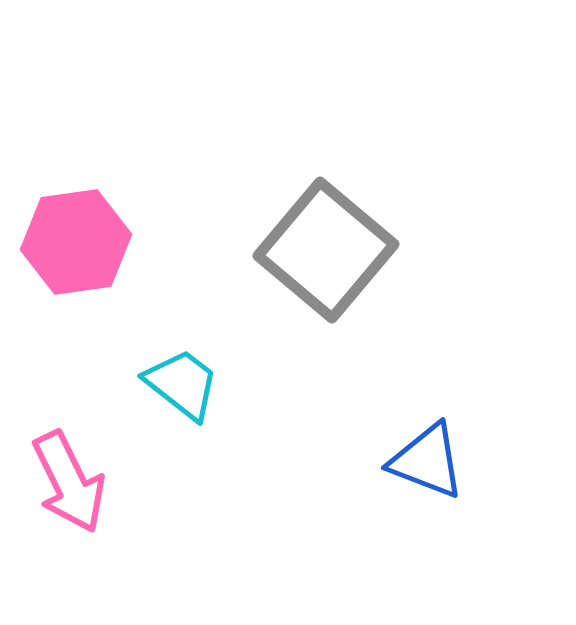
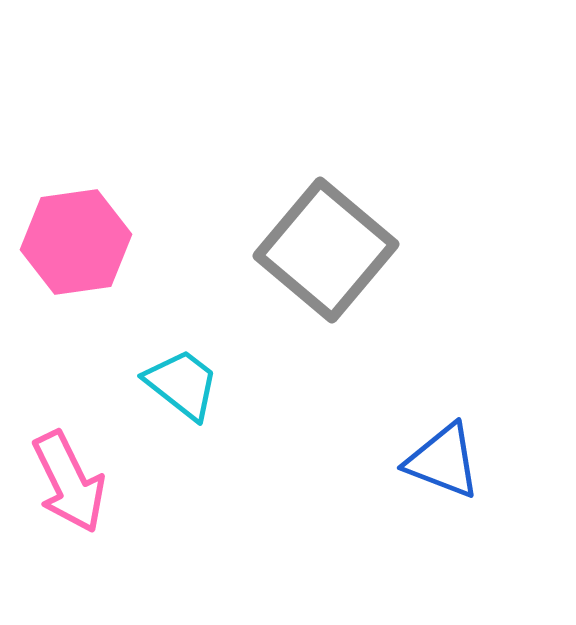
blue triangle: moved 16 px right
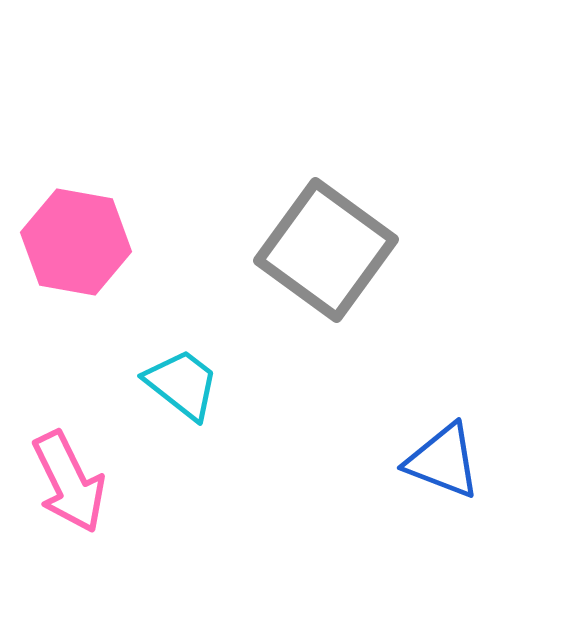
pink hexagon: rotated 18 degrees clockwise
gray square: rotated 4 degrees counterclockwise
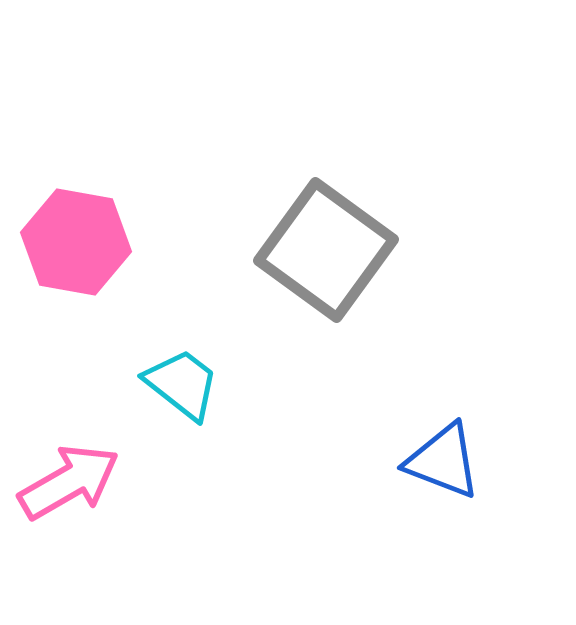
pink arrow: rotated 94 degrees counterclockwise
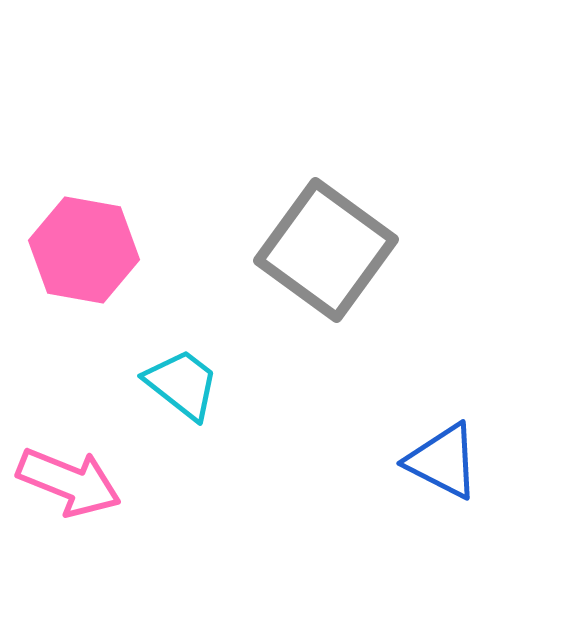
pink hexagon: moved 8 px right, 8 px down
blue triangle: rotated 6 degrees clockwise
pink arrow: rotated 52 degrees clockwise
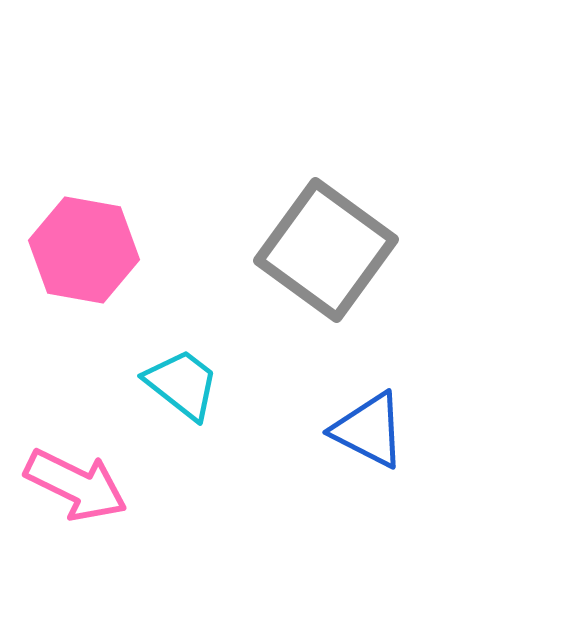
blue triangle: moved 74 px left, 31 px up
pink arrow: moved 7 px right, 3 px down; rotated 4 degrees clockwise
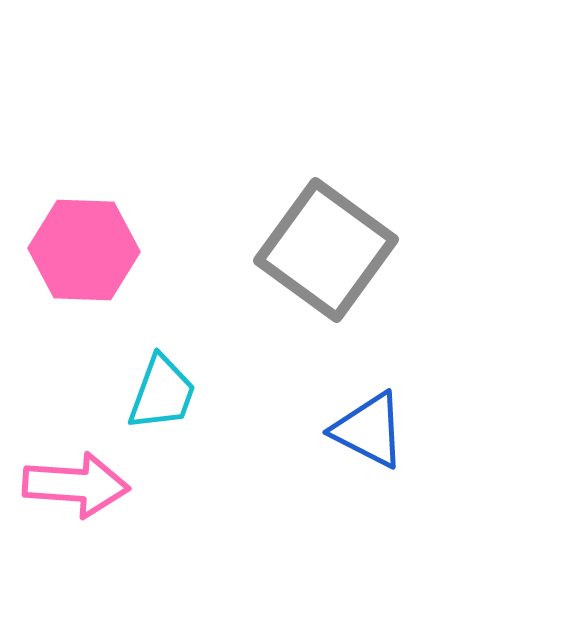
pink hexagon: rotated 8 degrees counterclockwise
cyan trapezoid: moved 20 px left, 9 px down; rotated 72 degrees clockwise
pink arrow: rotated 22 degrees counterclockwise
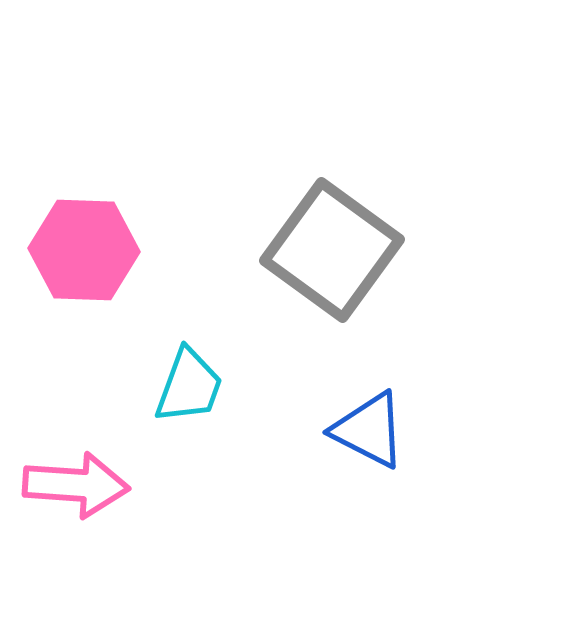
gray square: moved 6 px right
cyan trapezoid: moved 27 px right, 7 px up
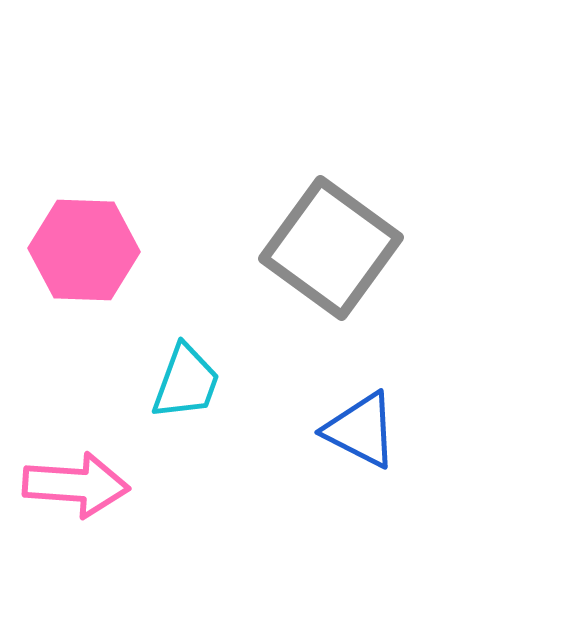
gray square: moved 1 px left, 2 px up
cyan trapezoid: moved 3 px left, 4 px up
blue triangle: moved 8 px left
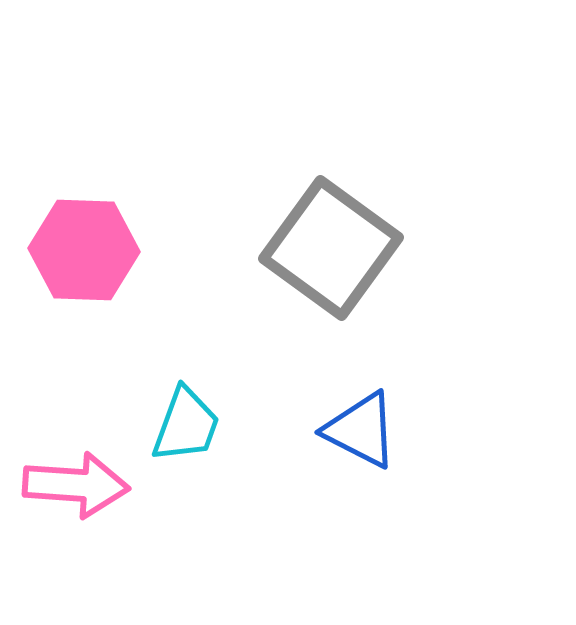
cyan trapezoid: moved 43 px down
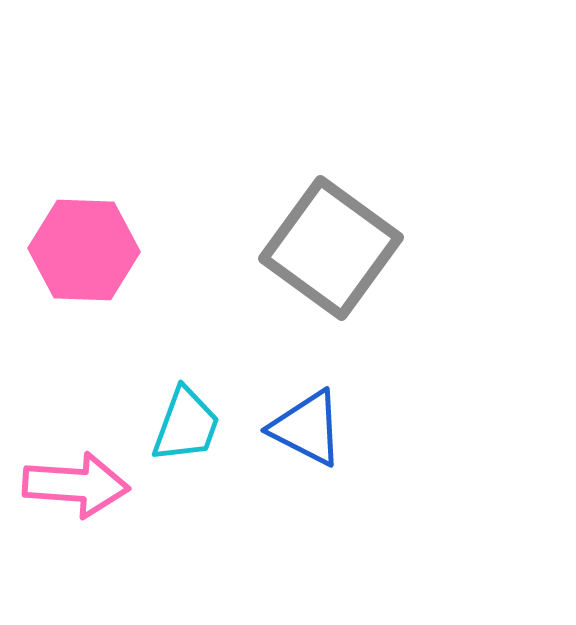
blue triangle: moved 54 px left, 2 px up
